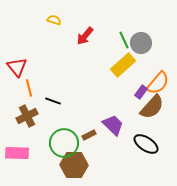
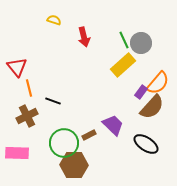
red arrow: moved 1 px left, 1 px down; rotated 54 degrees counterclockwise
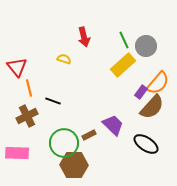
yellow semicircle: moved 10 px right, 39 px down
gray circle: moved 5 px right, 3 px down
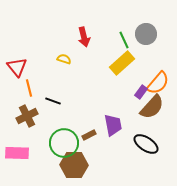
gray circle: moved 12 px up
yellow rectangle: moved 1 px left, 2 px up
purple trapezoid: rotated 35 degrees clockwise
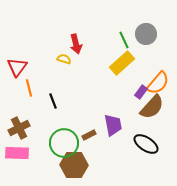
red arrow: moved 8 px left, 7 px down
red triangle: rotated 15 degrees clockwise
black line: rotated 49 degrees clockwise
brown cross: moved 8 px left, 12 px down
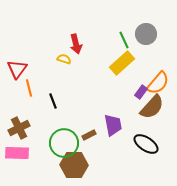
red triangle: moved 2 px down
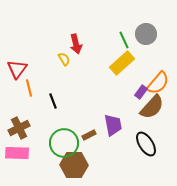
yellow semicircle: rotated 40 degrees clockwise
black ellipse: rotated 25 degrees clockwise
